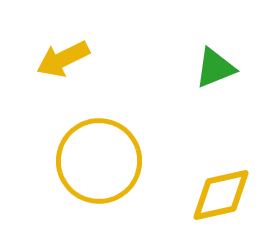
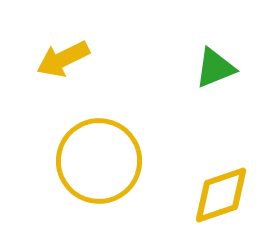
yellow diamond: rotated 6 degrees counterclockwise
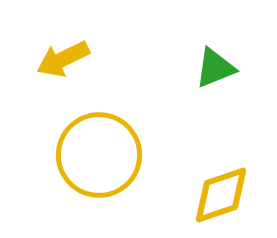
yellow circle: moved 6 px up
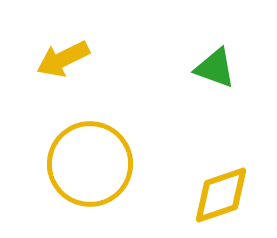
green triangle: rotated 42 degrees clockwise
yellow circle: moved 9 px left, 9 px down
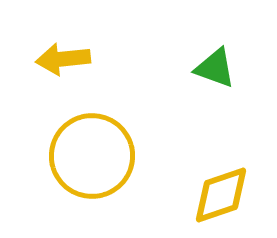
yellow arrow: rotated 20 degrees clockwise
yellow circle: moved 2 px right, 8 px up
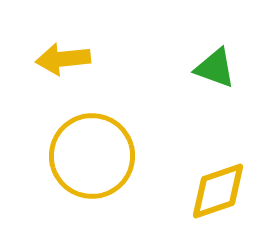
yellow diamond: moved 3 px left, 4 px up
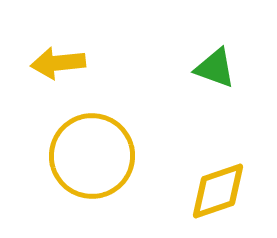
yellow arrow: moved 5 px left, 4 px down
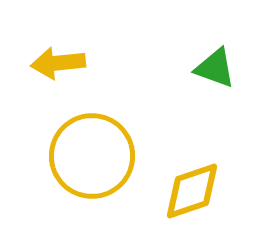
yellow diamond: moved 26 px left
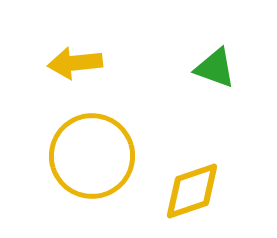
yellow arrow: moved 17 px right
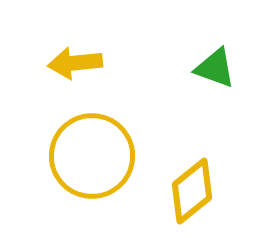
yellow diamond: rotated 20 degrees counterclockwise
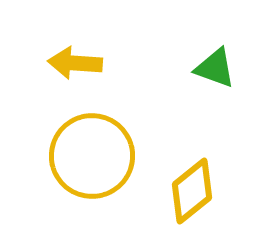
yellow arrow: rotated 10 degrees clockwise
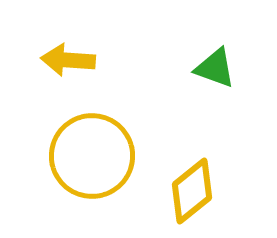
yellow arrow: moved 7 px left, 3 px up
